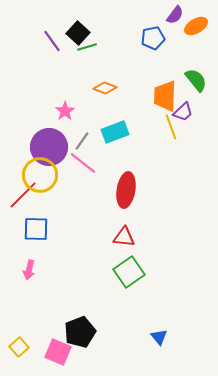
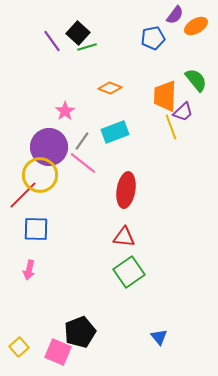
orange diamond: moved 5 px right
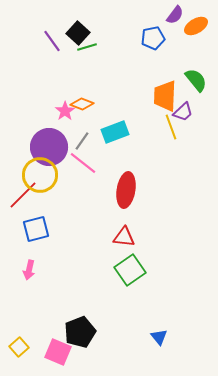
orange diamond: moved 28 px left, 16 px down
blue square: rotated 16 degrees counterclockwise
green square: moved 1 px right, 2 px up
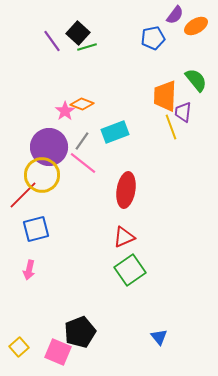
purple trapezoid: rotated 140 degrees clockwise
yellow circle: moved 2 px right
red triangle: rotated 30 degrees counterclockwise
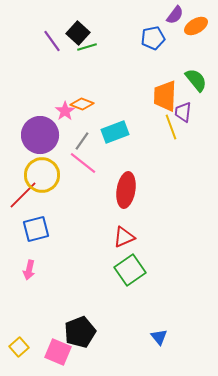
purple circle: moved 9 px left, 12 px up
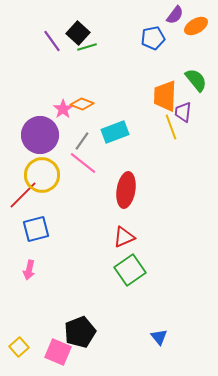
pink star: moved 2 px left, 2 px up
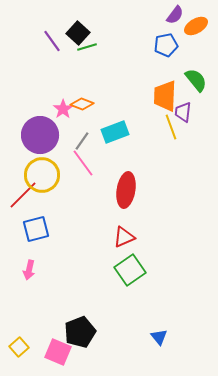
blue pentagon: moved 13 px right, 7 px down
pink line: rotated 16 degrees clockwise
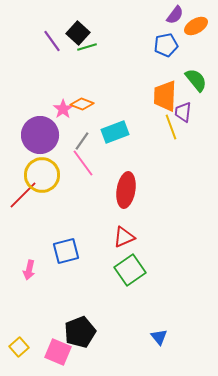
blue square: moved 30 px right, 22 px down
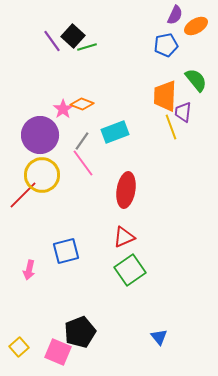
purple semicircle: rotated 12 degrees counterclockwise
black square: moved 5 px left, 3 px down
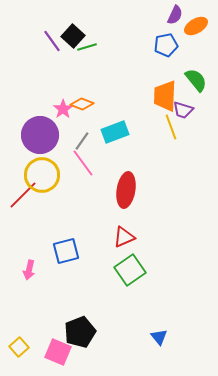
purple trapezoid: moved 2 px up; rotated 80 degrees counterclockwise
